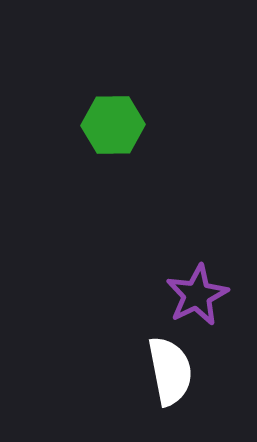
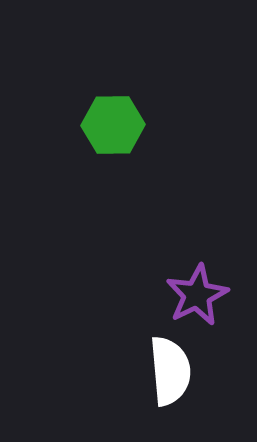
white semicircle: rotated 6 degrees clockwise
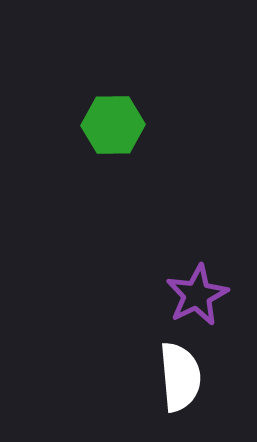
white semicircle: moved 10 px right, 6 px down
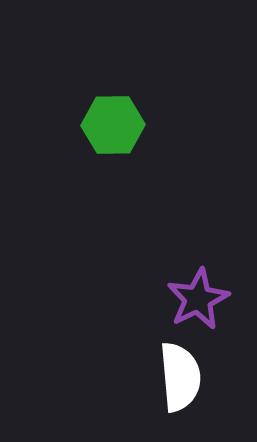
purple star: moved 1 px right, 4 px down
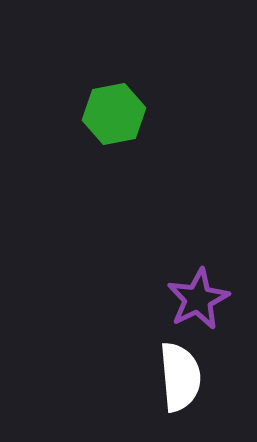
green hexagon: moved 1 px right, 11 px up; rotated 10 degrees counterclockwise
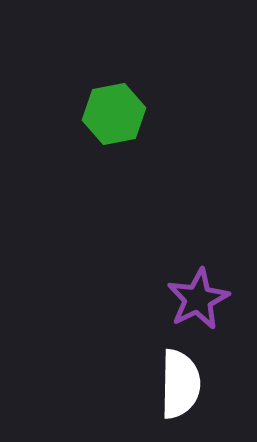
white semicircle: moved 7 px down; rotated 6 degrees clockwise
